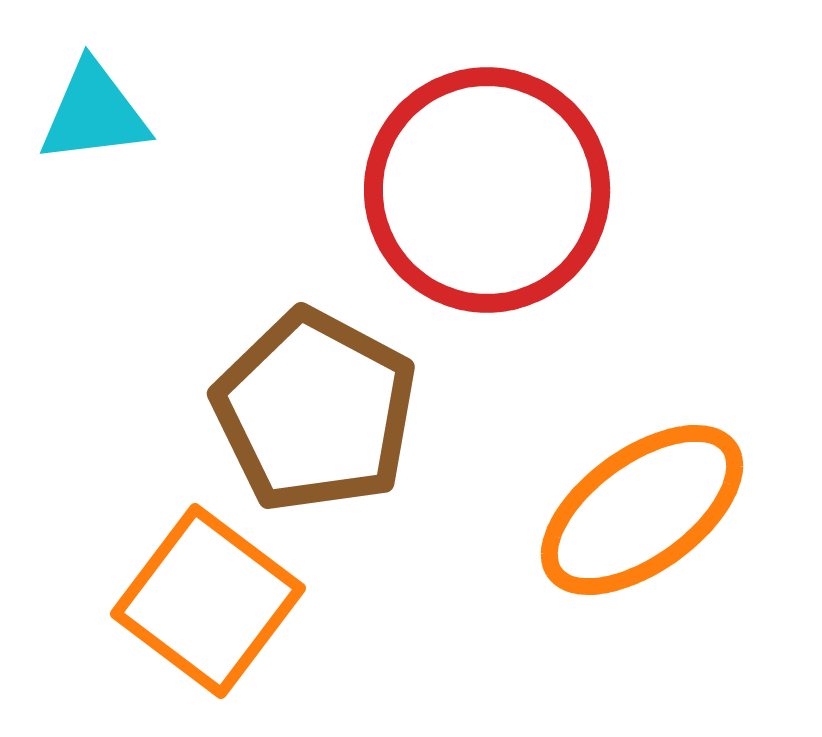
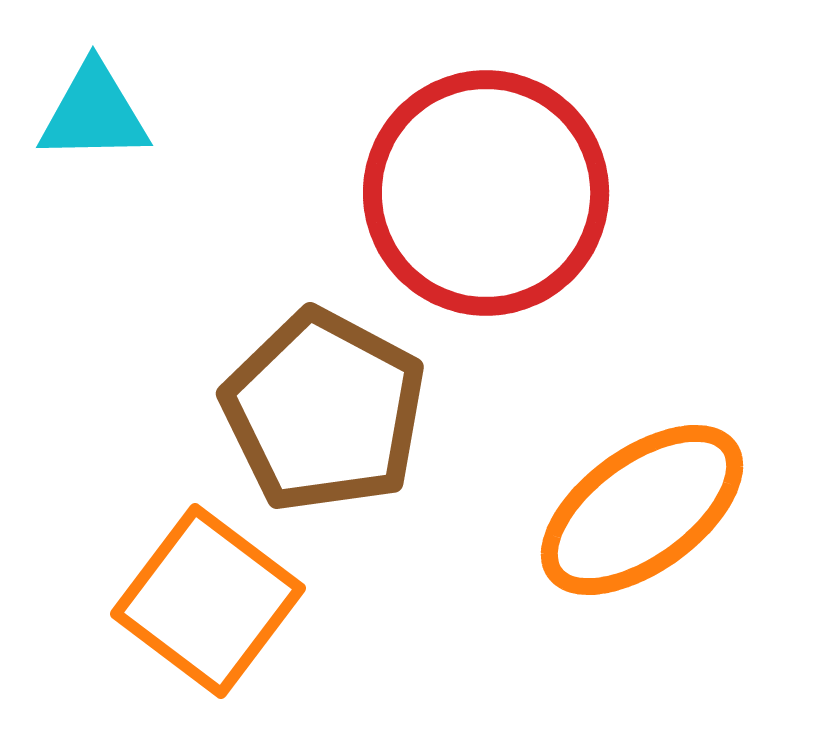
cyan triangle: rotated 6 degrees clockwise
red circle: moved 1 px left, 3 px down
brown pentagon: moved 9 px right
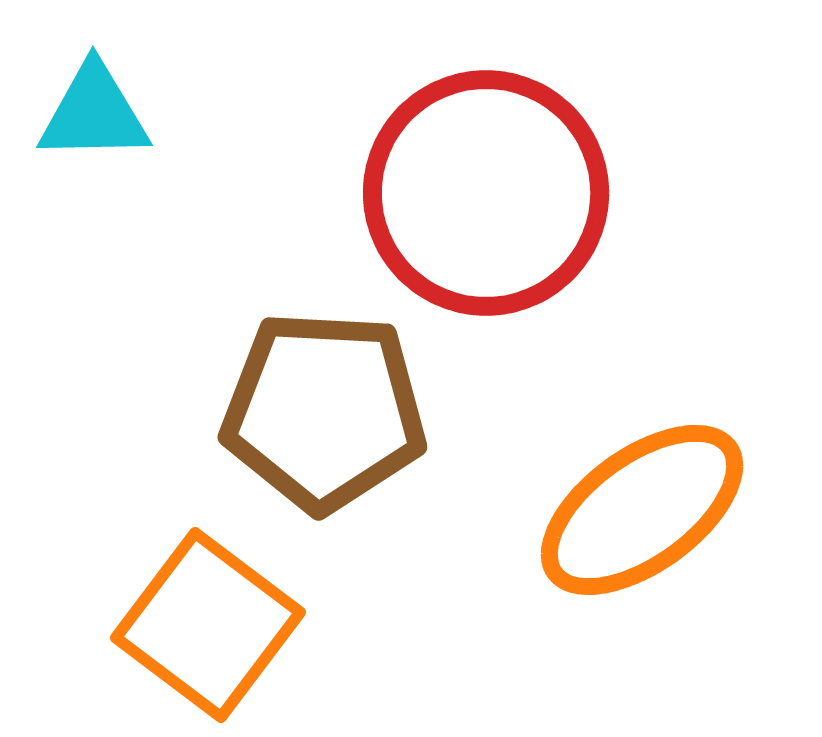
brown pentagon: rotated 25 degrees counterclockwise
orange square: moved 24 px down
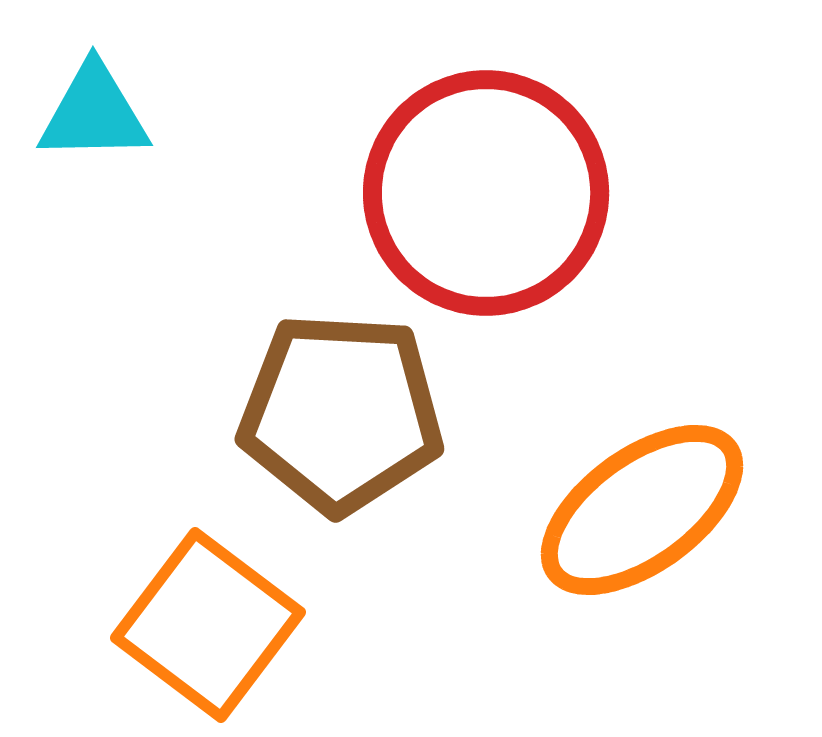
brown pentagon: moved 17 px right, 2 px down
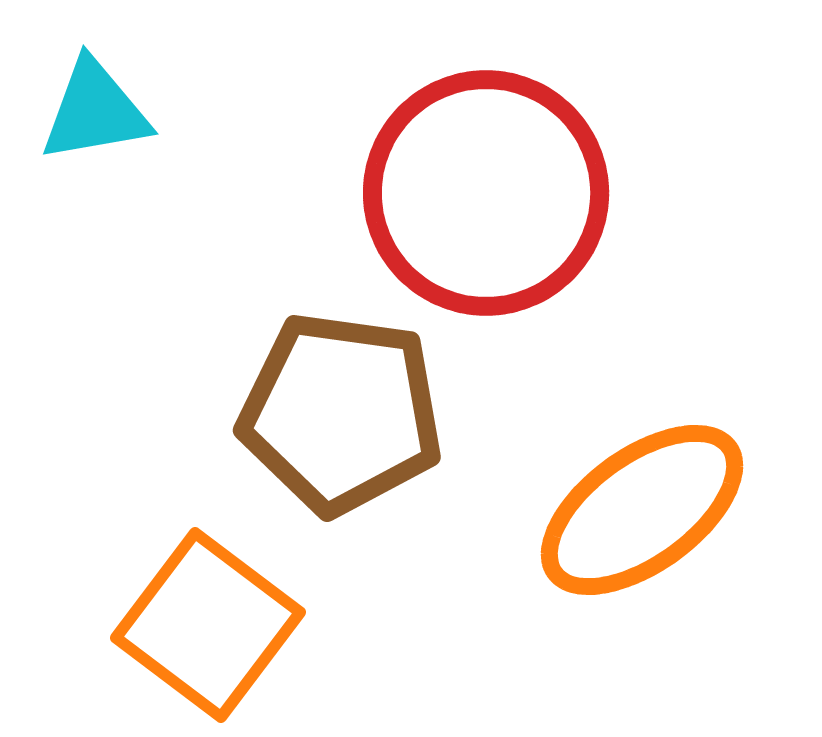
cyan triangle: moved 1 px right, 2 px up; rotated 9 degrees counterclockwise
brown pentagon: rotated 5 degrees clockwise
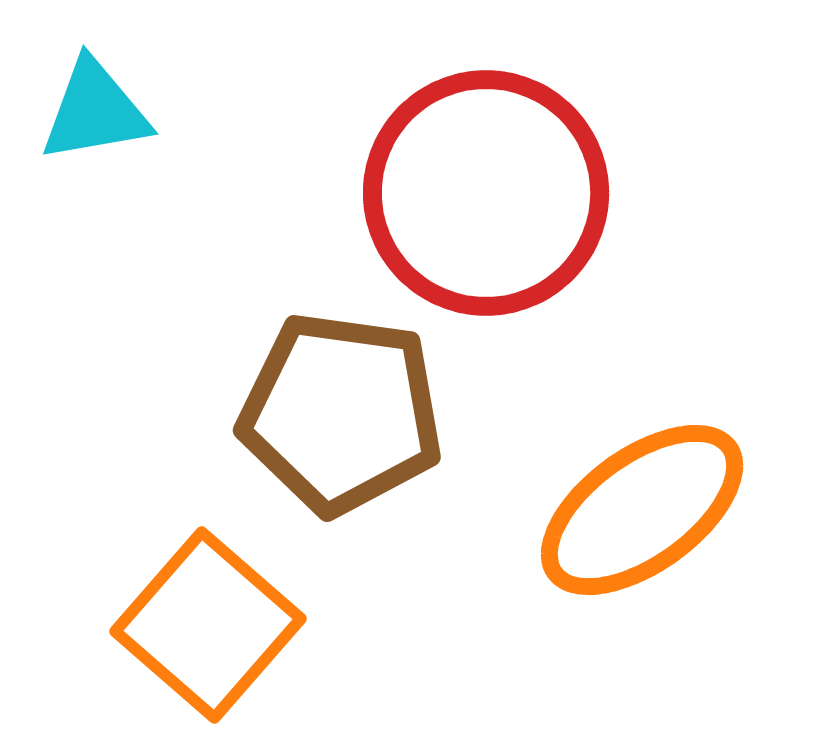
orange square: rotated 4 degrees clockwise
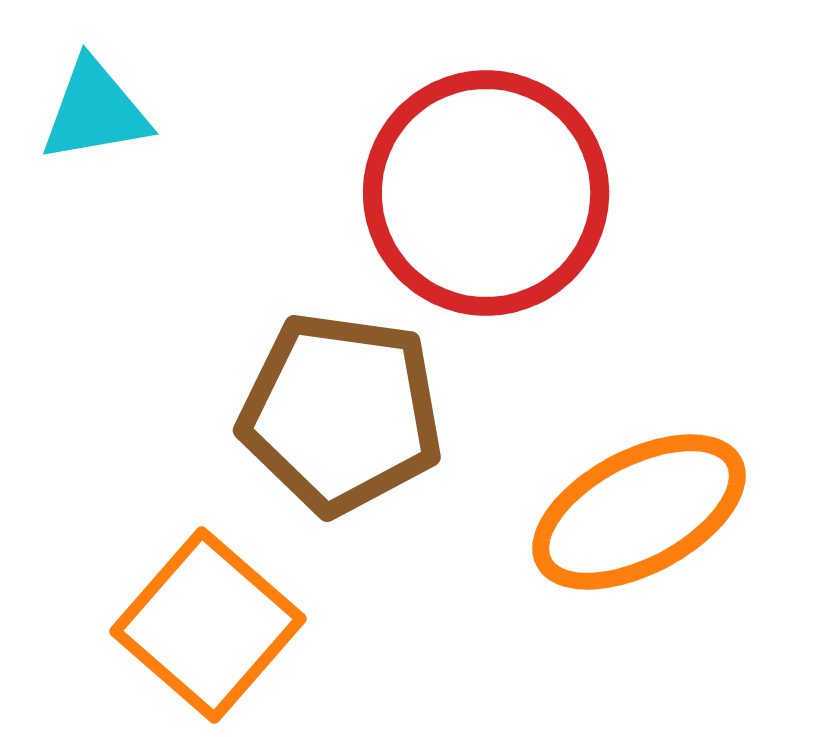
orange ellipse: moved 3 px left, 2 px down; rotated 8 degrees clockwise
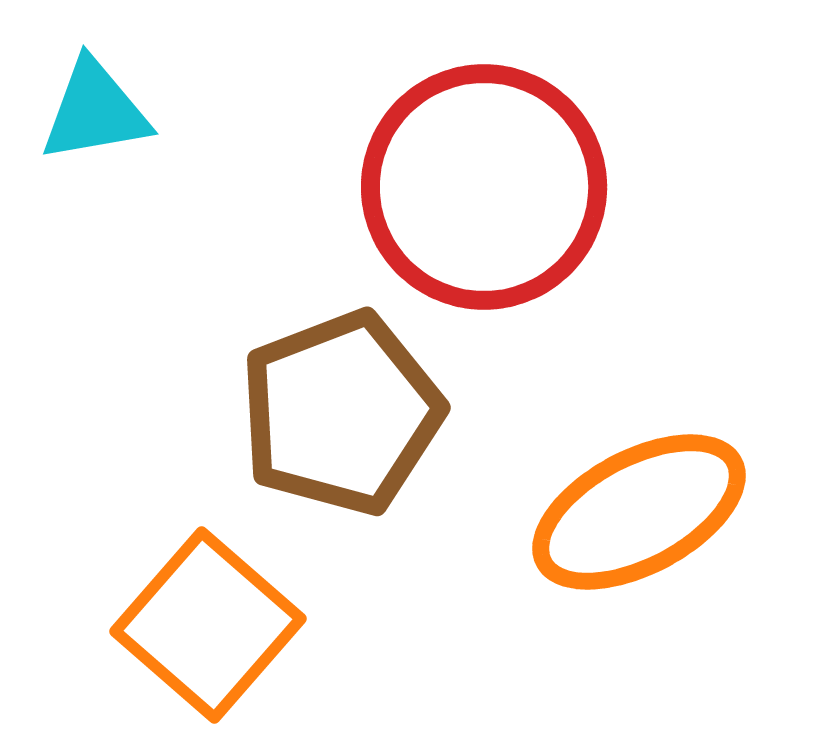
red circle: moved 2 px left, 6 px up
brown pentagon: rotated 29 degrees counterclockwise
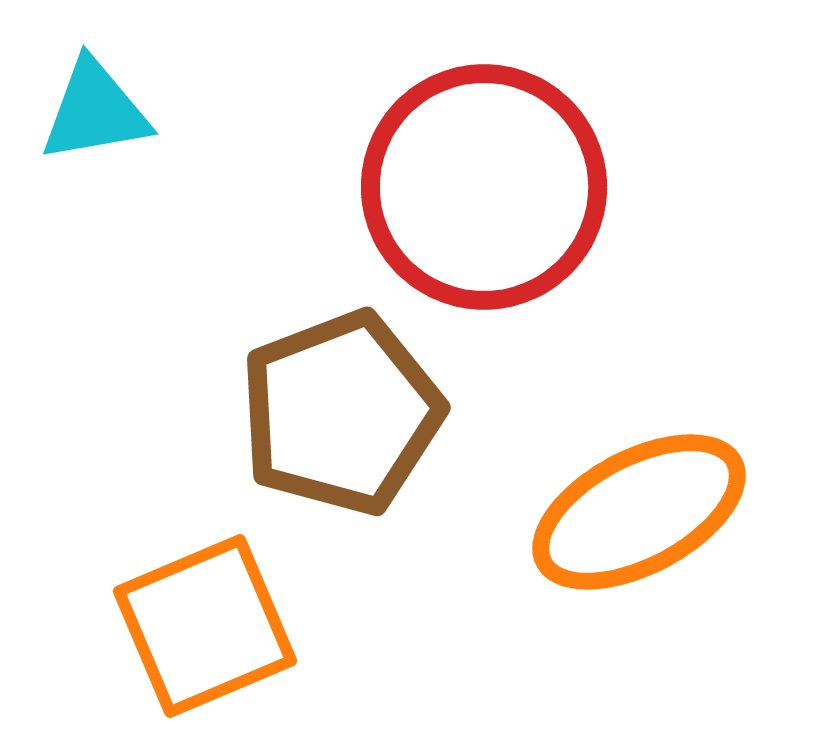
orange square: moved 3 px left, 1 px down; rotated 26 degrees clockwise
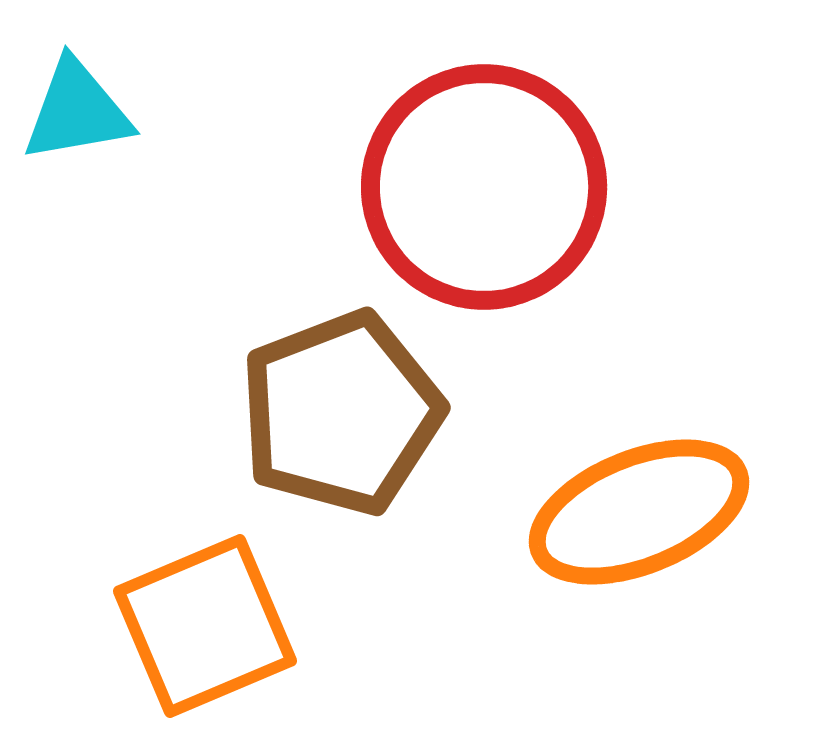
cyan triangle: moved 18 px left
orange ellipse: rotated 6 degrees clockwise
